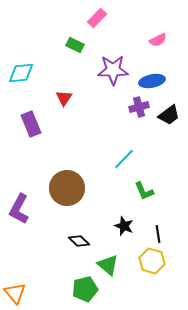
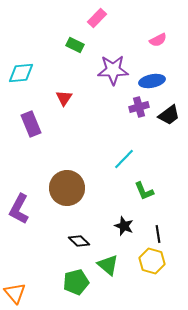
green pentagon: moved 9 px left, 7 px up
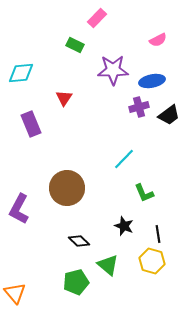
green L-shape: moved 2 px down
